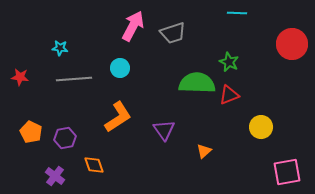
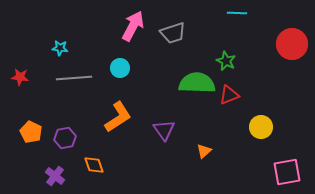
green star: moved 3 px left, 1 px up
gray line: moved 1 px up
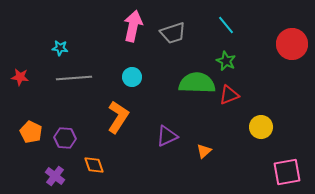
cyan line: moved 11 px left, 12 px down; rotated 48 degrees clockwise
pink arrow: rotated 16 degrees counterclockwise
cyan circle: moved 12 px right, 9 px down
orange L-shape: rotated 24 degrees counterclockwise
purple triangle: moved 3 px right, 6 px down; rotated 40 degrees clockwise
purple hexagon: rotated 15 degrees clockwise
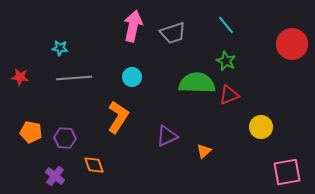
orange pentagon: rotated 15 degrees counterclockwise
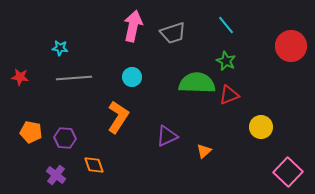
red circle: moved 1 px left, 2 px down
pink square: moved 1 px right; rotated 36 degrees counterclockwise
purple cross: moved 1 px right, 1 px up
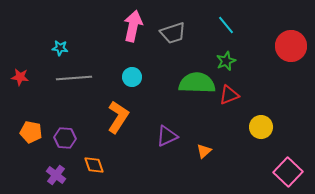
green star: rotated 24 degrees clockwise
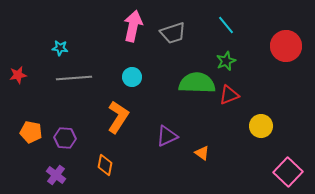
red circle: moved 5 px left
red star: moved 2 px left, 2 px up; rotated 18 degrees counterclockwise
yellow circle: moved 1 px up
orange triangle: moved 2 px left, 2 px down; rotated 42 degrees counterclockwise
orange diamond: moved 11 px right; rotated 30 degrees clockwise
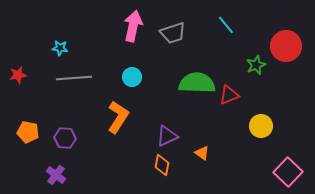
green star: moved 30 px right, 4 px down
orange pentagon: moved 3 px left
orange diamond: moved 57 px right
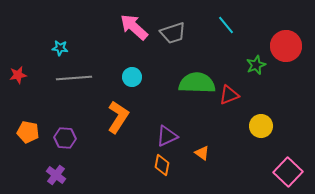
pink arrow: moved 1 px right, 1 px down; rotated 60 degrees counterclockwise
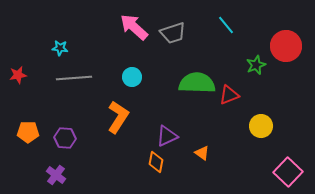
orange pentagon: rotated 10 degrees counterclockwise
orange diamond: moved 6 px left, 3 px up
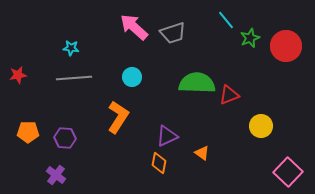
cyan line: moved 5 px up
cyan star: moved 11 px right
green star: moved 6 px left, 27 px up
orange diamond: moved 3 px right, 1 px down
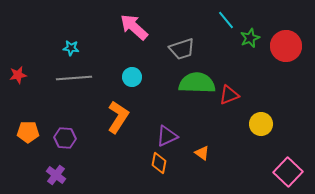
gray trapezoid: moved 9 px right, 16 px down
yellow circle: moved 2 px up
